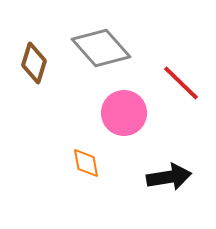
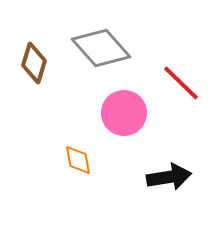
orange diamond: moved 8 px left, 3 px up
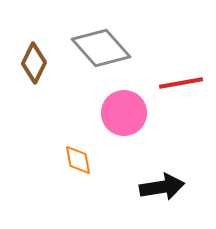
brown diamond: rotated 9 degrees clockwise
red line: rotated 54 degrees counterclockwise
black arrow: moved 7 px left, 10 px down
